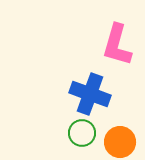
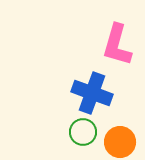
blue cross: moved 2 px right, 1 px up
green circle: moved 1 px right, 1 px up
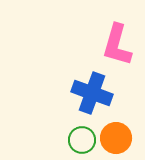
green circle: moved 1 px left, 8 px down
orange circle: moved 4 px left, 4 px up
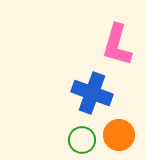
orange circle: moved 3 px right, 3 px up
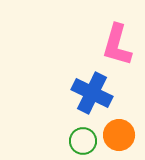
blue cross: rotated 6 degrees clockwise
green circle: moved 1 px right, 1 px down
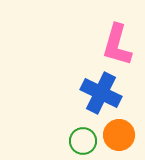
blue cross: moved 9 px right
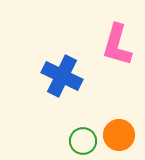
blue cross: moved 39 px left, 17 px up
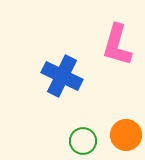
orange circle: moved 7 px right
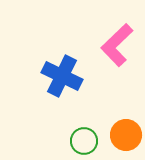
pink L-shape: rotated 30 degrees clockwise
green circle: moved 1 px right
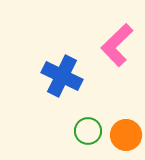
green circle: moved 4 px right, 10 px up
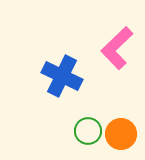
pink L-shape: moved 3 px down
orange circle: moved 5 px left, 1 px up
